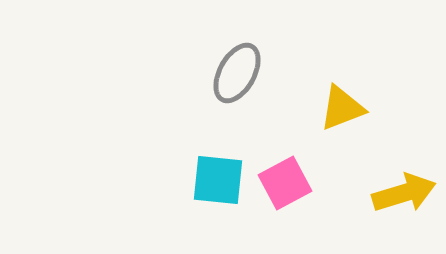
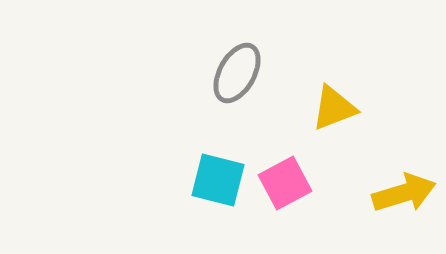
yellow triangle: moved 8 px left
cyan square: rotated 8 degrees clockwise
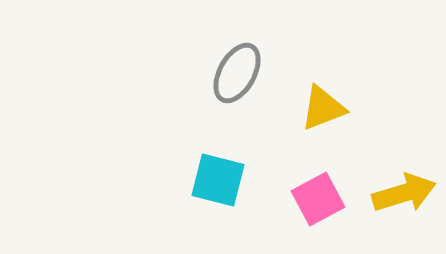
yellow triangle: moved 11 px left
pink square: moved 33 px right, 16 px down
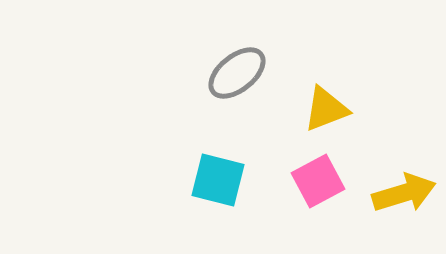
gray ellipse: rotated 22 degrees clockwise
yellow triangle: moved 3 px right, 1 px down
pink square: moved 18 px up
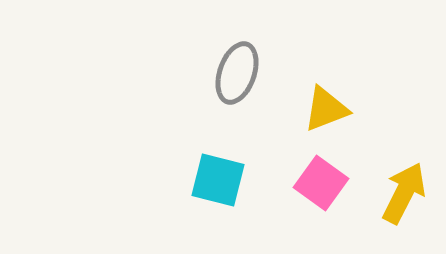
gray ellipse: rotated 32 degrees counterclockwise
pink square: moved 3 px right, 2 px down; rotated 26 degrees counterclockwise
yellow arrow: rotated 46 degrees counterclockwise
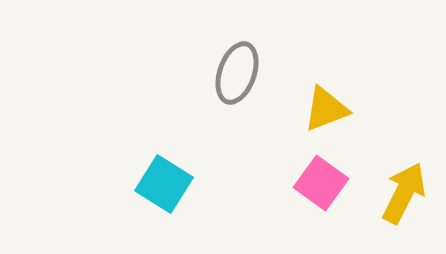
cyan square: moved 54 px left, 4 px down; rotated 18 degrees clockwise
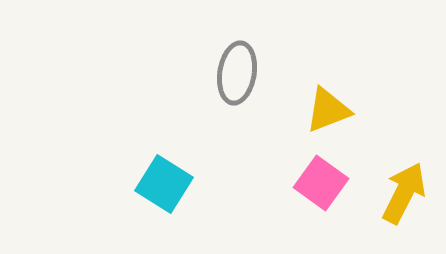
gray ellipse: rotated 10 degrees counterclockwise
yellow triangle: moved 2 px right, 1 px down
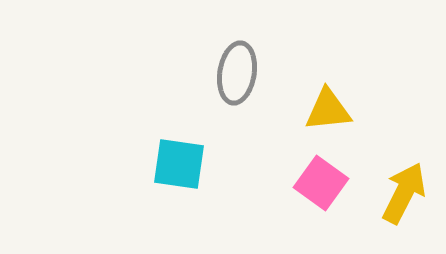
yellow triangle: rotated 15 degrees clockwise
cyan square: moved 15 px right, 20 px up; rotated 24 degrees counterclockwise
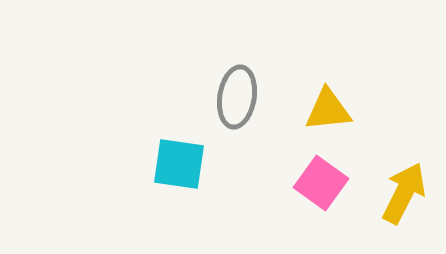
gray ellipse: moved 24 px down
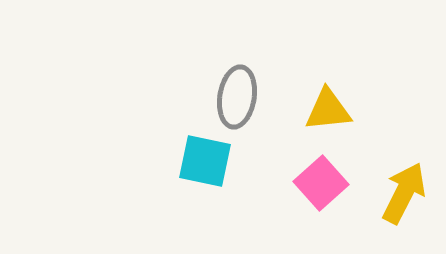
cyan square: moved 26 px right, 3 px up; rotated 4 degrees clockwise
pink square: rotated 12 degrees clockwise
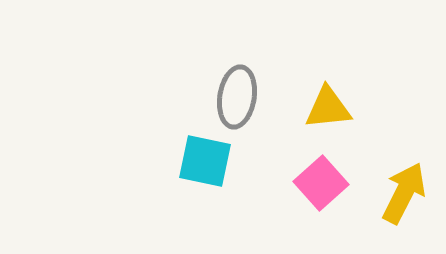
yellow triangle: moved 2 px up
